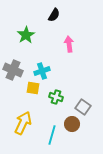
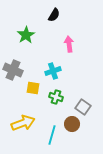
cyan cross: moved 11 px right
yellow arrow: rotated 45 degrees clockwise
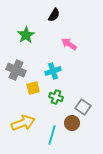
pink arrow: rotated 49 degrees counterclockwise
gray cross: moved 3 px right
yellow square: rotated 24 degrees counterclockwise
brown circle: moved 1 px up
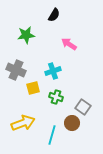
green star: rotated 24 degrees clockwise
